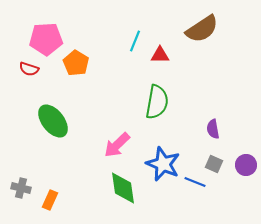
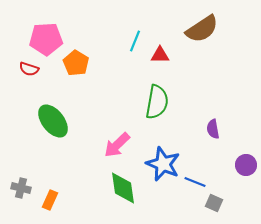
gray square: moved 39 px down
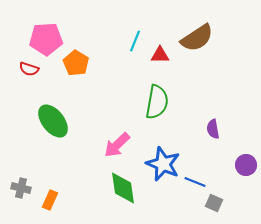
brown semicircle: moved 5 px left, 9 px down
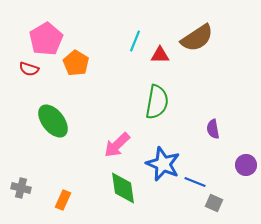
pink pentagon: rotated 28 degrees counterclockwise
orange rectangle: moved 13 px right
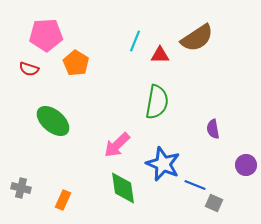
pink pentagon: moved 4 px up; rotated 28 degrees clockwise
green ellipse: rotated 12 degrees counterclockwise
blue line: moved 3 px down
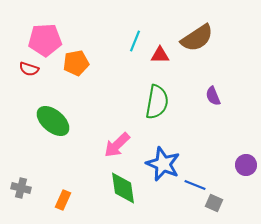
pink pentagon: moved 1 px left, 5 px down
orange pentagon: rotated 30 degrees clockwise
purple semicircle: moved 33 px up; rotated 12 degrees counterclockwise
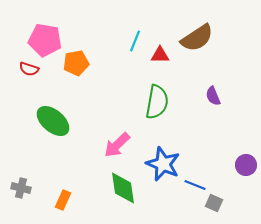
pink pentagon: rotated 12 degrees clockwise
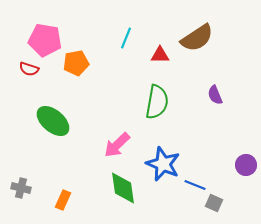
cyan line: moved 9 px left, 3 px up
purple semicircle: moved 2 px right, 1 px up
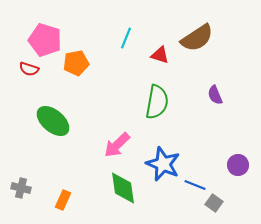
pink pentagon: rotated 8 degrees clockwise
red triangle: rotated 18 degrees clockwise
purple circle: moved 8 px left
gray square: rotated 12 degrees clockwise
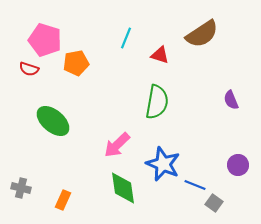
brown semicircle: moved 5 px right, 4 px up
purple semicircle: moved 16 px right, 5 px down
